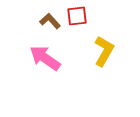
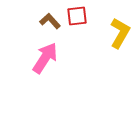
yellow L-shape: moved 16 px right, 18 px up
pink arrow: rotated 88 degrees clockwise
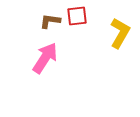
brown L-shape: rotated 40 degrees counterclockwise
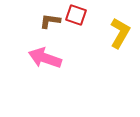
red square: moved 1 px left, 1 px up; rotated 25 degrees clockwise
pink arrow: rotated 104 degrees counterclockwise
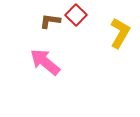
red square: rotated 25 degrees clockwise
pink arrow: moved 4 px down; rotated 20 degrees clockwise
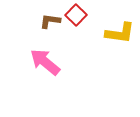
yellow L-shape: rotated 68 degrees clockwise
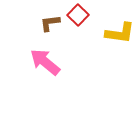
red square: moved 2 px right
brown L-shape: moved 2 px down; rotated 15 degrees counterclockwise
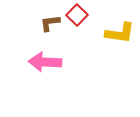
red square: moved 1 px left
pink arrow: rotated 36 degrees counterclockwise
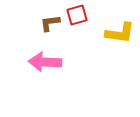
red square: rotated 30 degrees clockwise
